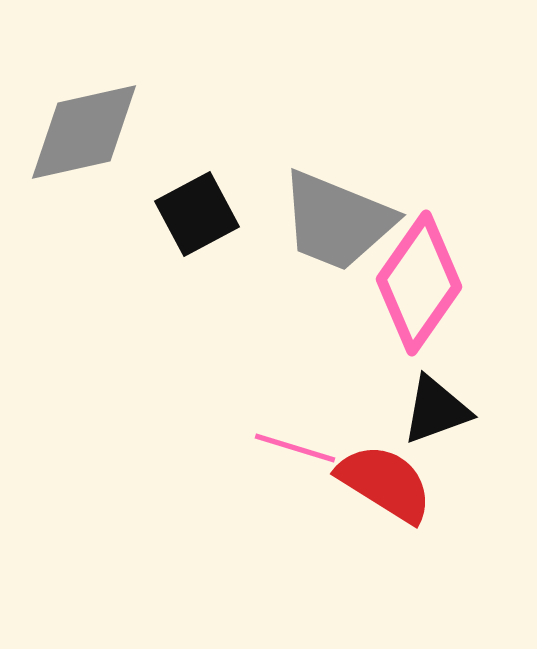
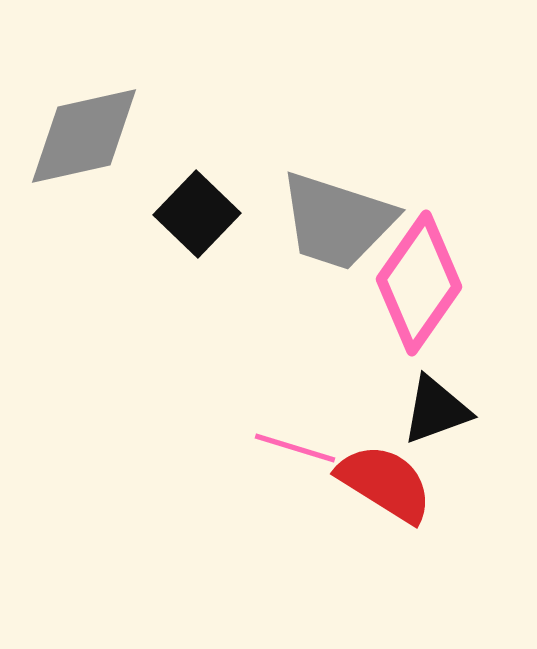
gray diamond: moved 4 px down
black square: rotated 18 degrees counterclockwise
gray trapezoid: rotated 4 degrees counterclockwise
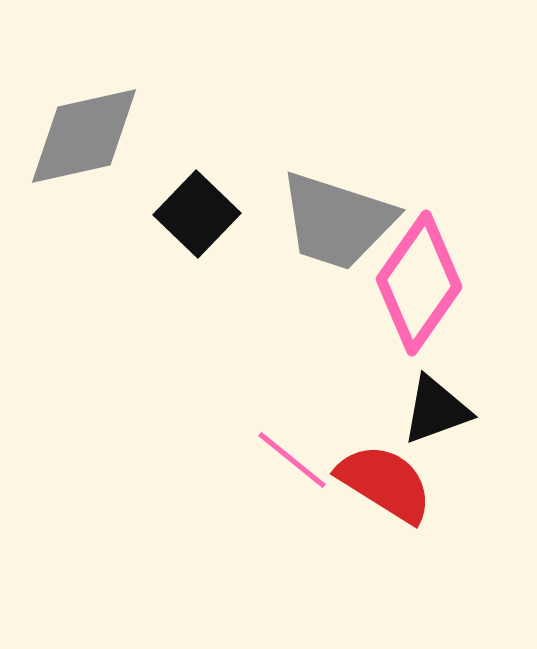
pink line: moved 3 px left, 12 px down; rotated 22 degrees clockwise
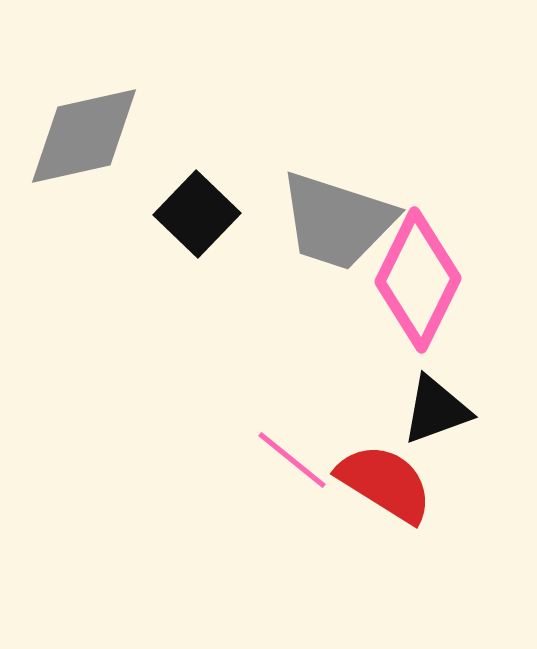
pink diamond: moved 1 px left, 3 px up; rotated 9 degrees counterclockwise
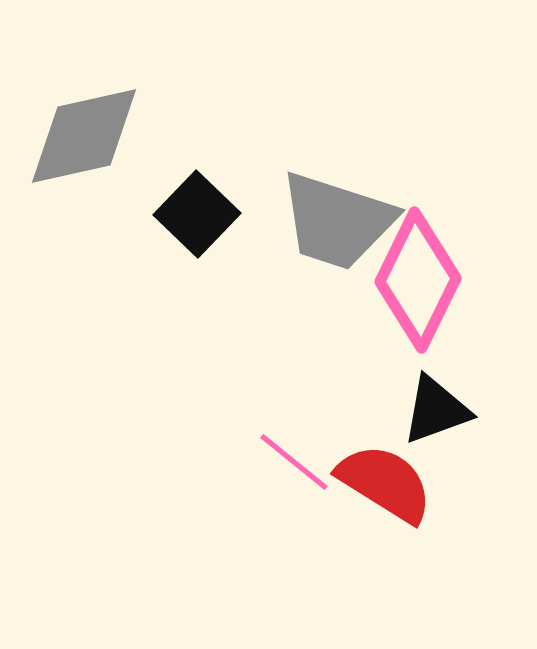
pink line: moved 2 px right, 2 px down
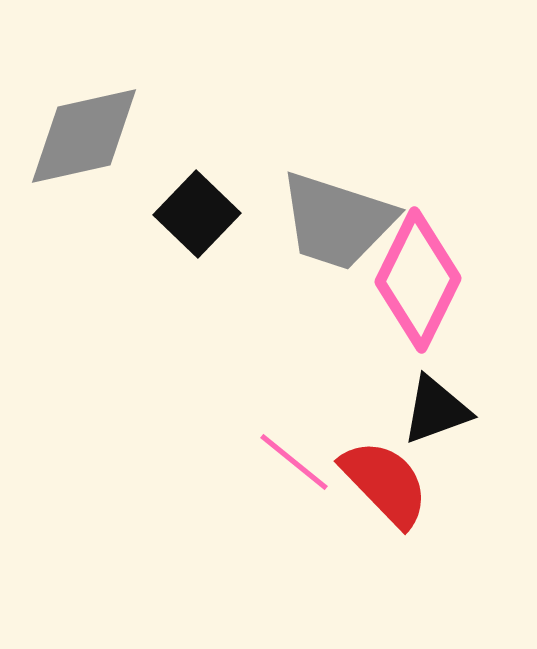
red semicircle: rotated 14 degrees clockwise
